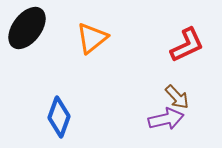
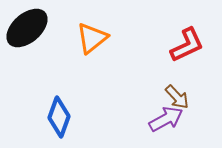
black ellipse: rotated 12 degrees clockwise
purple arrow: rotated 16 degrees counterclockwise
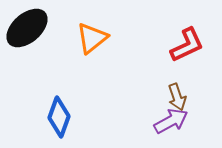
brown arrow: rotated 24 degrees clockwise
purple arrow: moved 5 px right, 2 px down
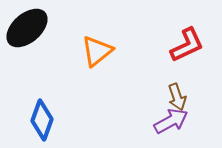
orange triangle: moved 5 px right, 13 px down
blue diamond: moved 17 px left, 3 px down
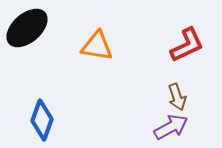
orange triangle: moved 5 px up; rotated 48 degrees clockwise
purple arrow: moved 6 px down
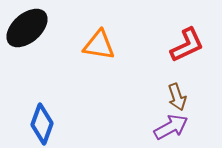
orange triangle: moved 2 px right, 1 px up
blue diamond: moved 4 px down
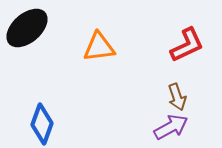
orange triangle: moved 2 px down; rotated 16 degrees counterclockwise
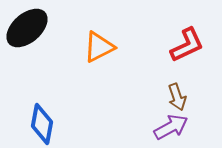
orange triangle: rotated 20 degrees counterclockwise
blue diamond: rotated 9 degrees counterclockwise
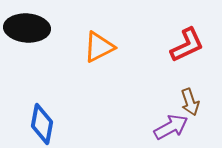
black ellipse: rotated 45 degrees clockwise
brown arrow: moved 13 px right, 5 px down
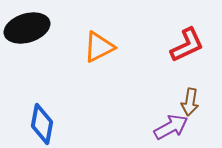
black ellipse: rotated 21 degrees counterclockwise
brown arrow: rotated 28 degrees clockwise
